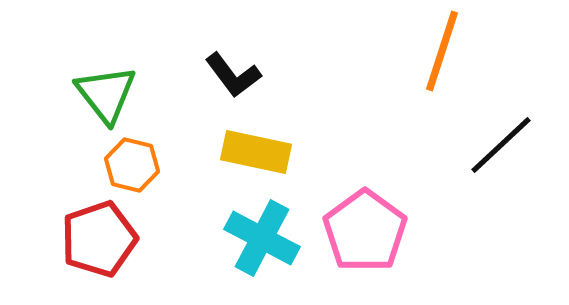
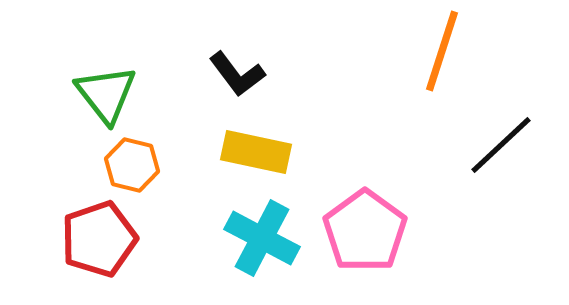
black L-shape: moved 4 px right, 1 px up
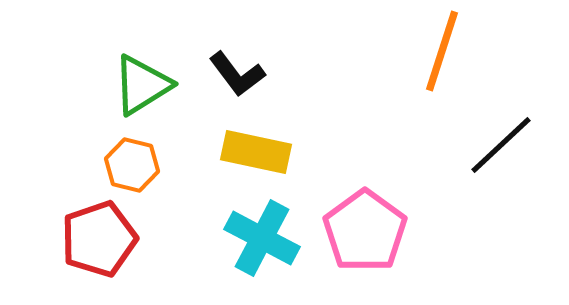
green triangle: moved 36 px right, 9 px up; rotated 36 degrees clockwise
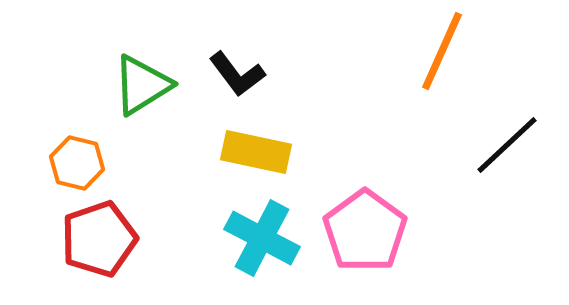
orange line: rotated 6 degrees clockwise
black line: moved 6 px right
orange hexagon: moved 55 px left, 2 px up
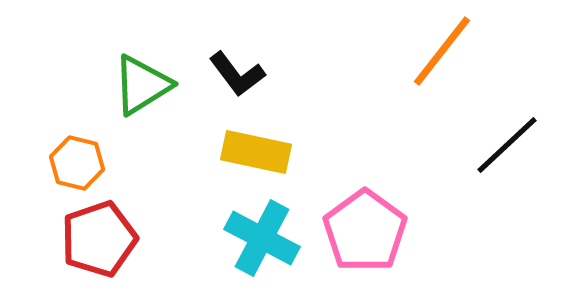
orange line: rotated 14 degrees clockwise
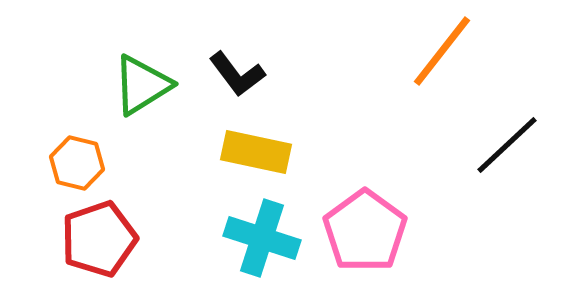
cyan cross: rotated 10 degrees counterclockwise
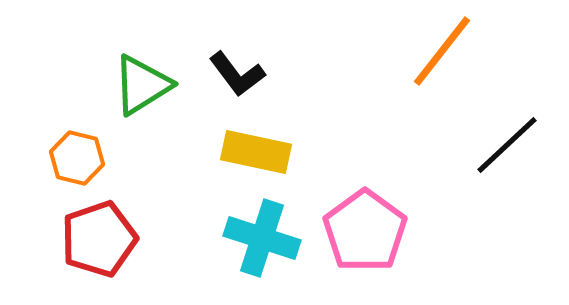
orange hexagon: moved 5 px up
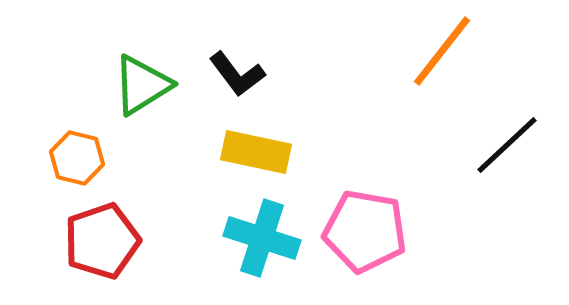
pink pentagon: rotated 26 degrees counterclockwise
red pentagon: moved 3 px right, 2 px down
